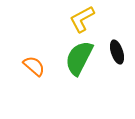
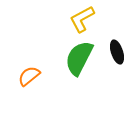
orange semicircle: moved 5 px left, 10 px down; rotated 80 degrees counterclockwise
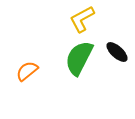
black ellipse: rotated 30 degrees counterclockwise
orange semicircle: moved 2 px left, 5 px up
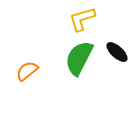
yellow L-shape: rotated 12 degrees clockwise
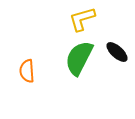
orange semicircle: rotated 55 degrees counterclockwise
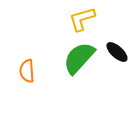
green semicircle: rotated 15 degrees clockwise
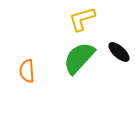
black ellipse: moved 2 px right
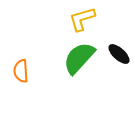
black ellipse: moved 2 px down
orange semicircle: moved 6 px left
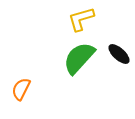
yellow L-shape: moved 1 px left
orange semicircle: moved 18 px down; rotated 30 degrees clockwise
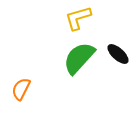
yellow L-shape: moved 3 px left, 1 px up
black ellipse: moved 1 px left
